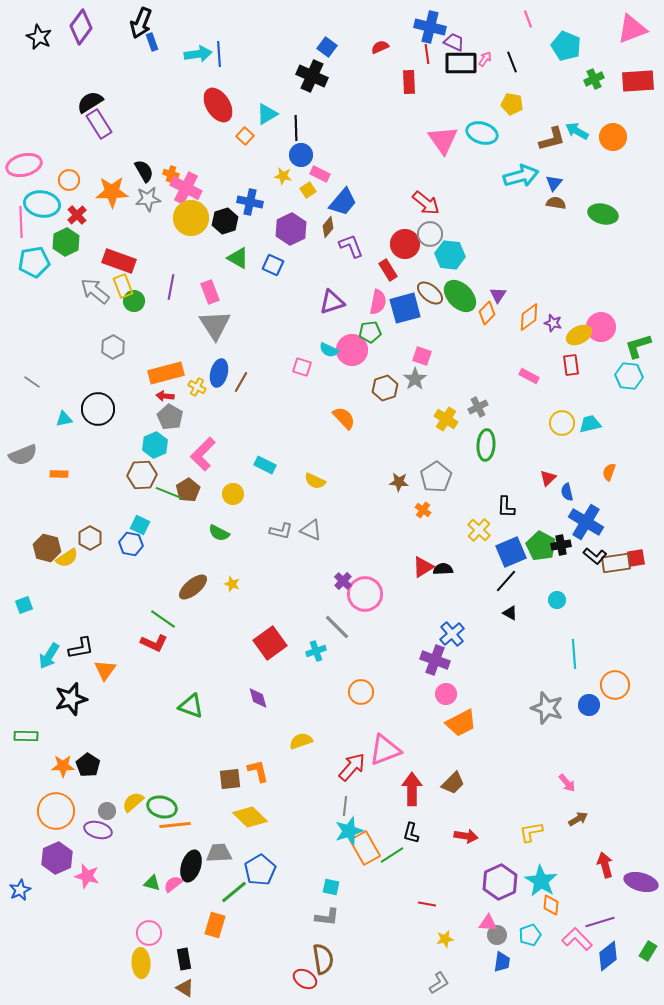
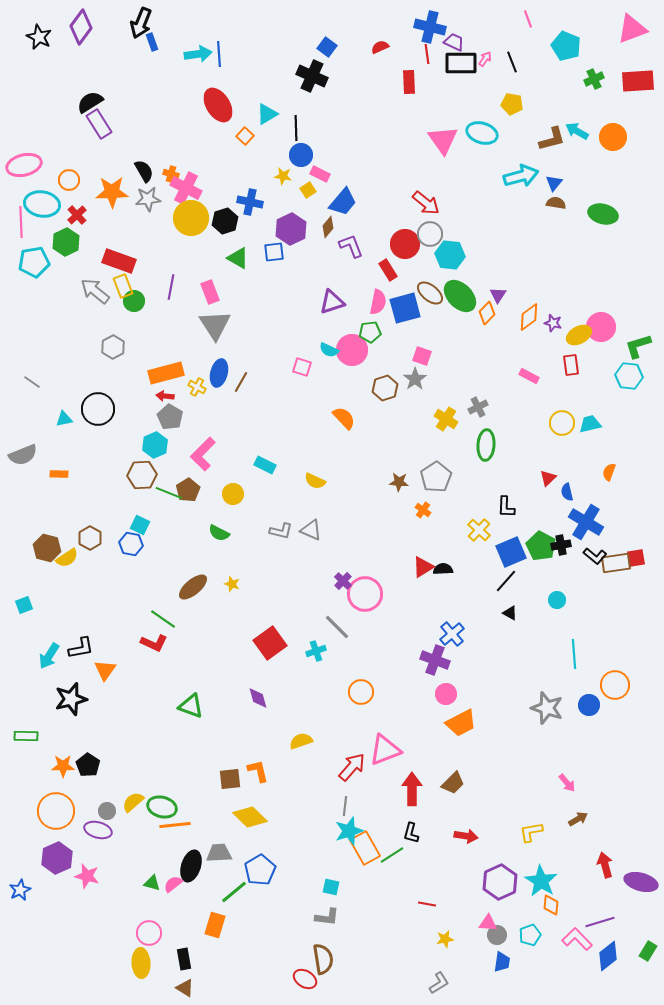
blue square at (273, 265): moved 1 px right, 13 px up; rotated 30 degrees counterclockwise
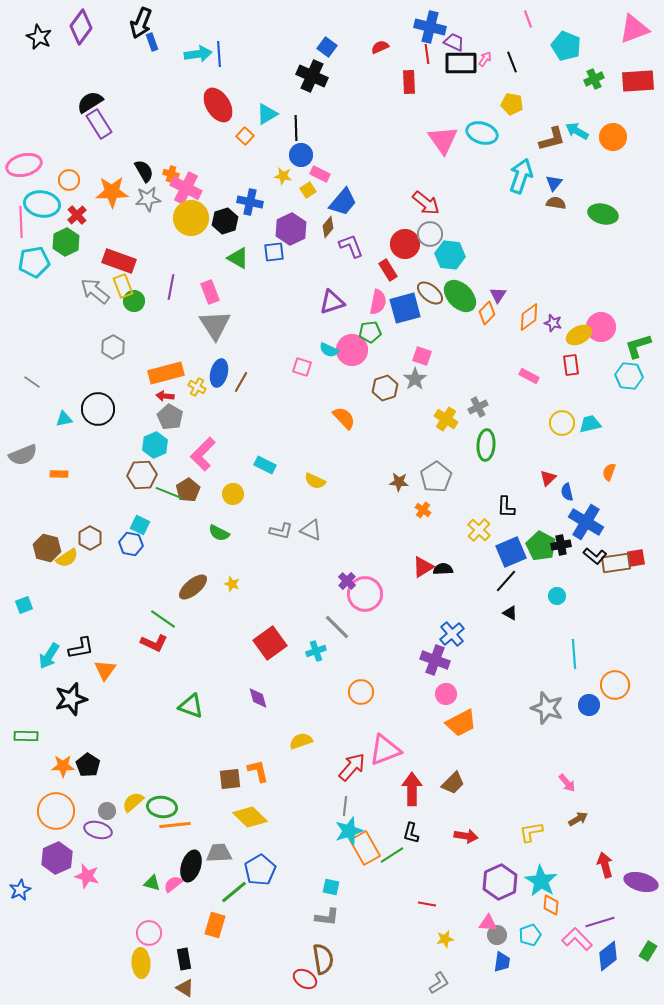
pink triangle at (632, 29): moved 2 px right
cyan arrow at (521, 176): rotated 56 degrees counterclockwise
purple cross at (343, 581): moved 4 px right
cyan circle at (557, 600): moved 4 px up
green ellipse at (162, 807): rotated 8 degrees counterclockwise
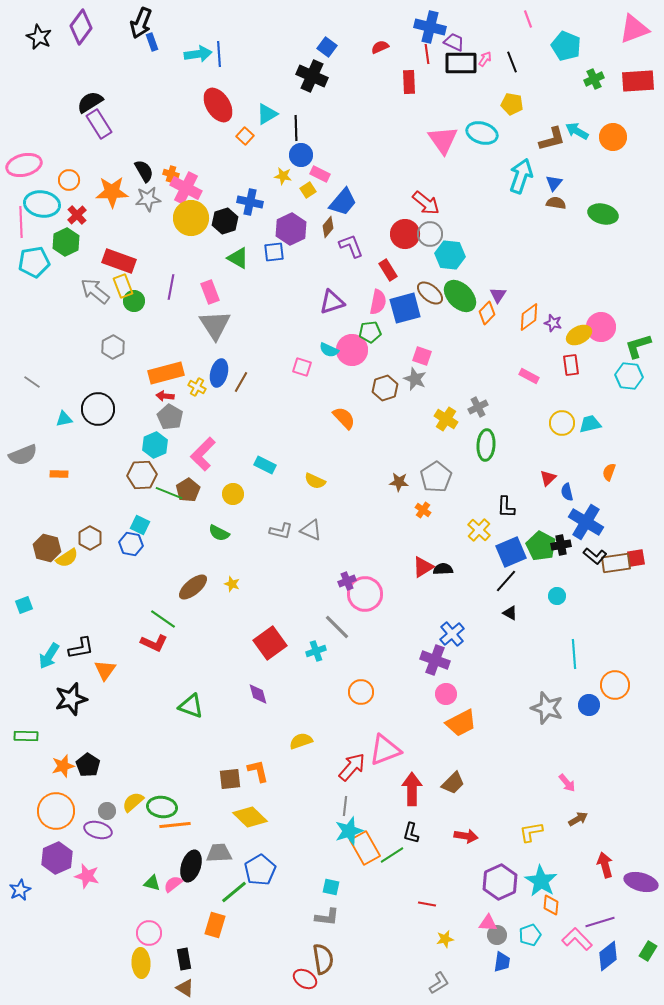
red circle at (405, 244): moved 10 px up
gray star at (415, 379): rotated 15 degrees counterclockwise
purple cross at (347, 581): rotated 24 degrees clockwise
purple diamond at (258, 698): moved 4 px up
orange star at (63, 766): rotated 15 degrees counterclockwise
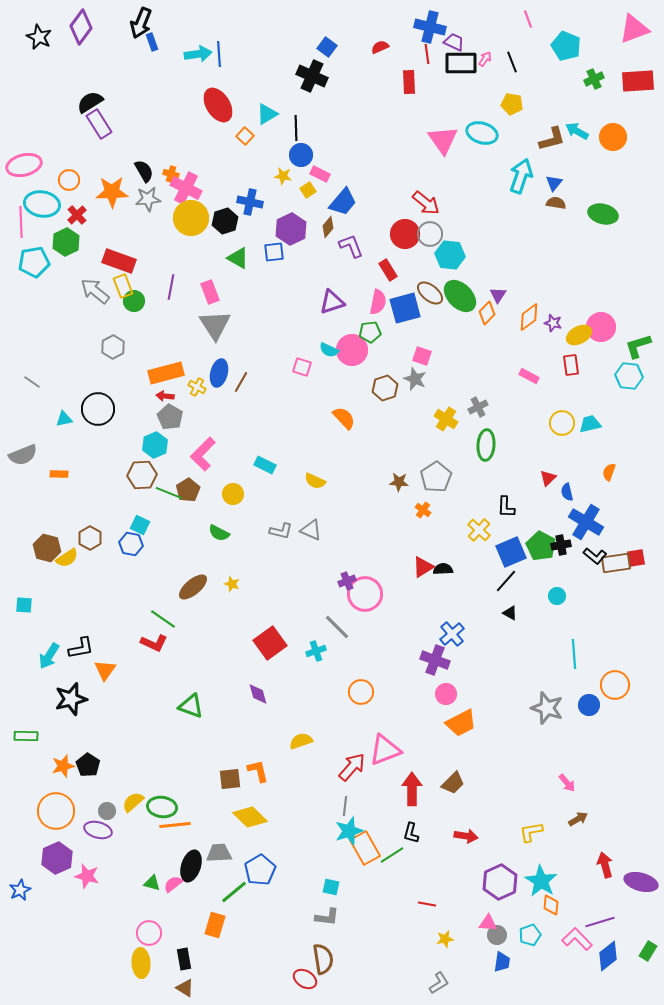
cyan square at (24, 605): rotated 24 degrees clockwise
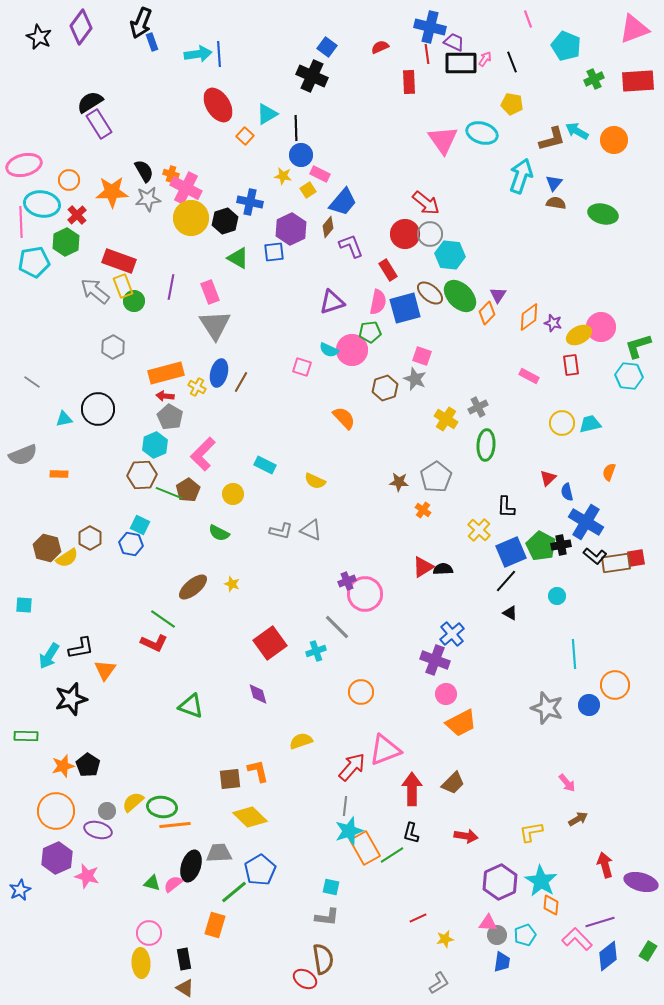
orange circle at (613, 137): moved 1 px right, 3 px down
red line at (427, 904): moved 9 px left, 14 px down; rotated 36 degrees counterclockwise
cyan pentagon at (530, 935): moved 5 px left
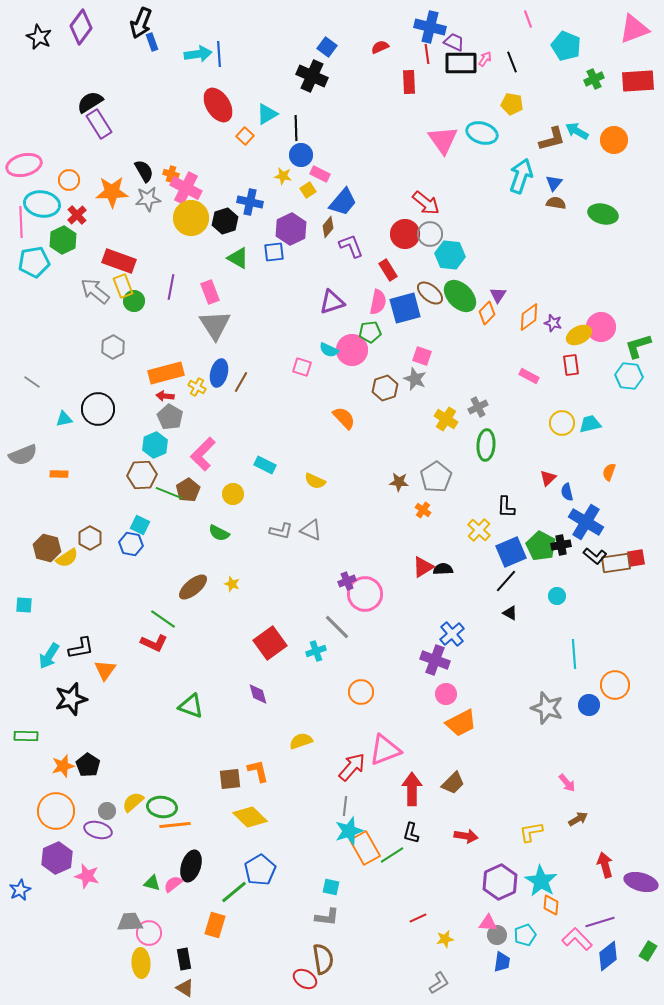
green hexagon at (66, 242): moved 3 px left, 2 px up
gray trapezoid at (219, 853): moved 89 px left, 69 px down
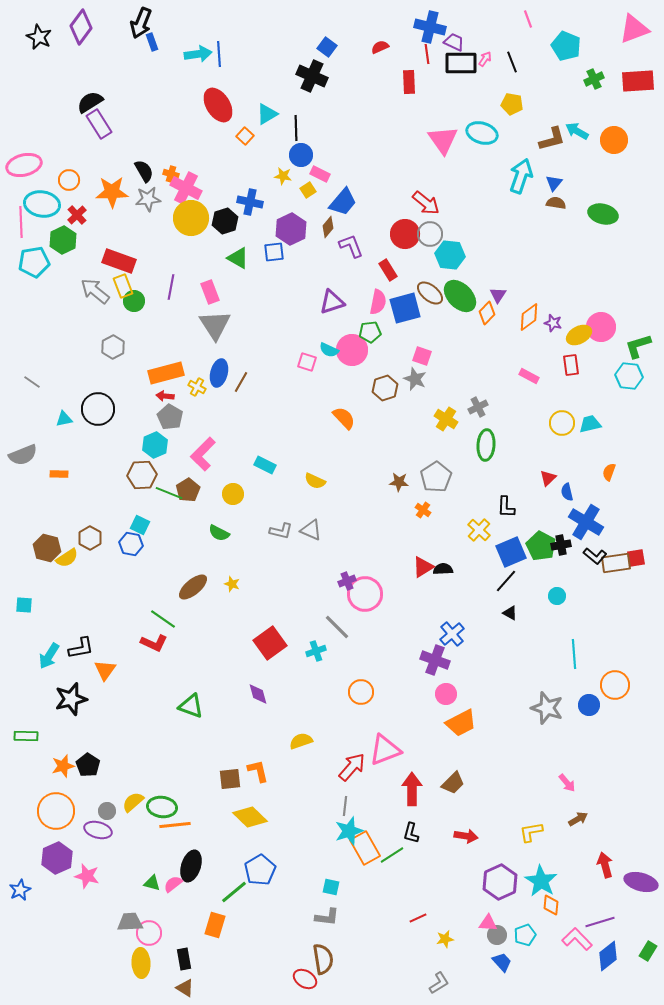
pink square at (302, 367): moved 5 px right, 5 px up
blue trapezoid at (502, 962): rotated 50 degrees counterclockwise
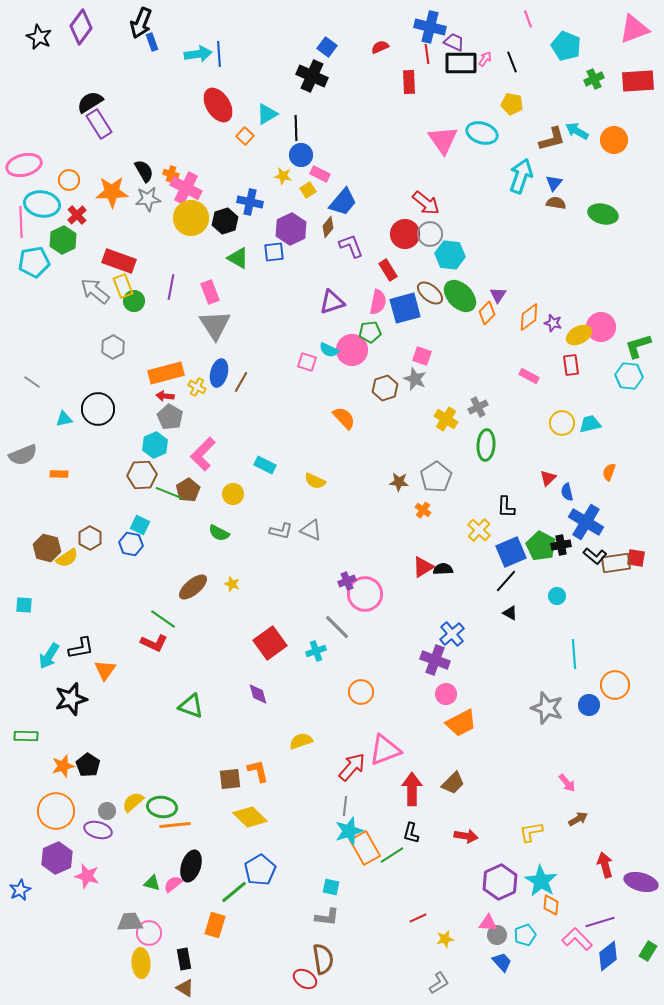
red square at (636, 558): rotated 18 degrees clockwise
